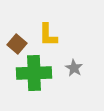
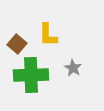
gray star: moved 1 px left
green cross: moved 3 px left, 2 px down
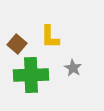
yellow L-shape: moved 2 px right, 2 px down
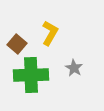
yellow L-shape: moved 4 px up; rotated 150 degrees counterclockwise
gray star: moved 1 px right
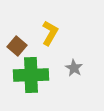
brown square: moved 2 px down
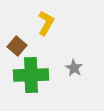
yellow L-shape: moved 4 px left, 10 px up
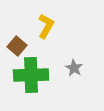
yellow L-shape: moved 3 px down
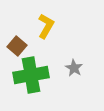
green cross: rotated 8 degrees counterclockwise
